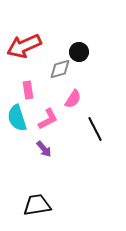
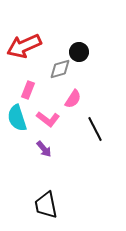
pink rectangle: rotated 30 degrees clockwise
pink L-shape: rotated 65 degrees clockwise
black trapezoid: moved 9 px right; rotated 92 degrees counterclockwise
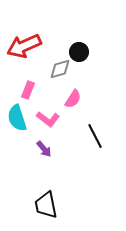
black line: moved 7 px down
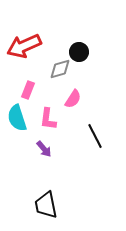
pink L-shape: rotated 60 degrees clockwise
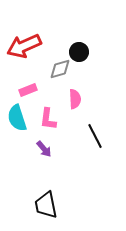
pink rectangle: rotated 48 degrees clockwise
pink semicircle: moved 2 px right; rotated 36 degrees counterclockwise
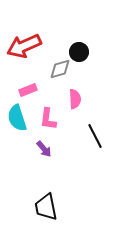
black trapezoid: moved 2 px down
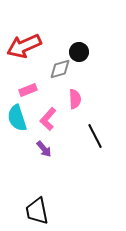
pink L-shape: rotated 35 degrees clockwise
black trapezoid: moved 9 px left, 4 px down
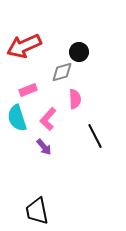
gray diamond: moved 2 px right, 3 px down
purple arrow: moved 2 px up
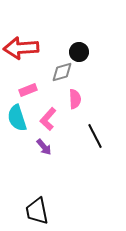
red arrow: moved 3 px left, 2 px down; rotated 20 degrees clockwise
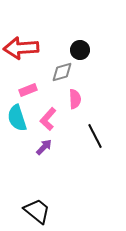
black circle: moved 1 px right, 2 px up
purple arrow: rotated 96 degrees counterclockwise
black trapezoid: rotated 140 degrees clockwise
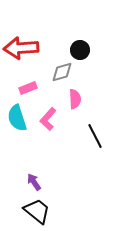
pink rectangle: moved 2 px up
purple arrow: moved 10 px left, 35 px down; rotated 78 degrees counterclockwise
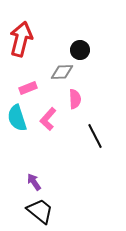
red arrow: moved 9 px up; rotated 108 degrees clockwise
gray diamond: rotated 15 degrees clockwise
black trapezoid: moved 3 px right
